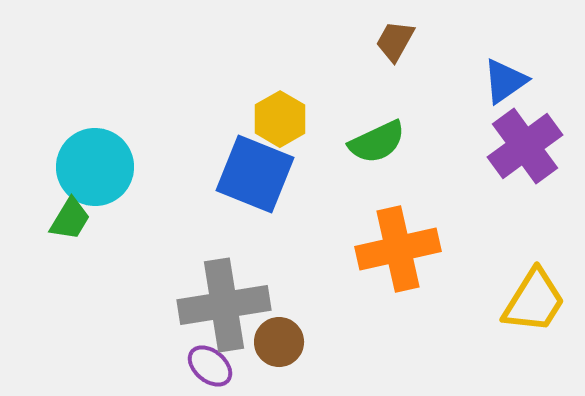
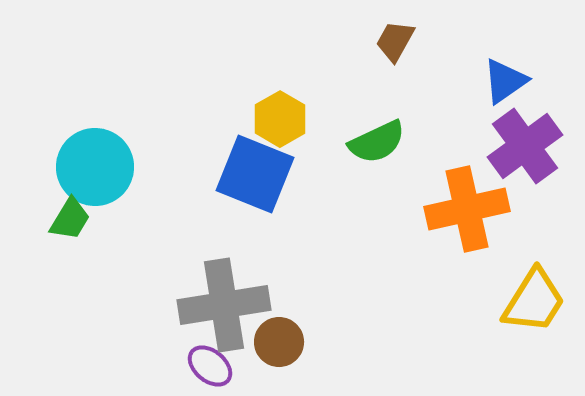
orange cross: moved 69 px right, 40 px up
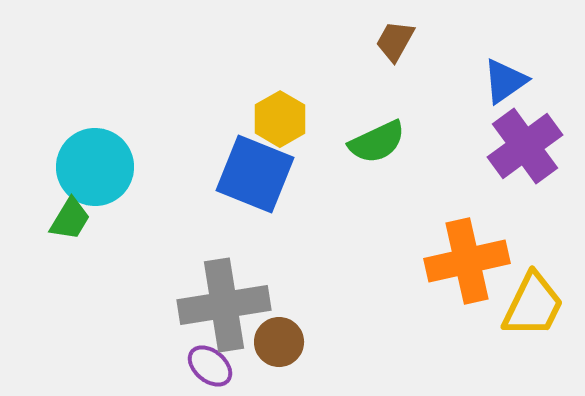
orange cross: moved 52 px down
yellow trapezoid: moved 1 px left, 4 px down; rotated 6 degrees counterclockwise
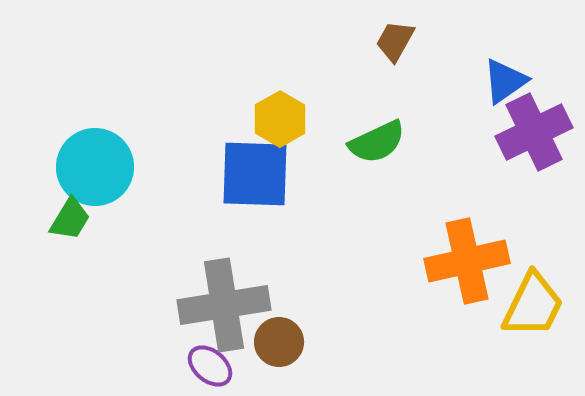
purple cross: moved 9 px right, 14 px up; rotated 10 degrees clockwise
blue square: rotated 20 degrees counterclockwise
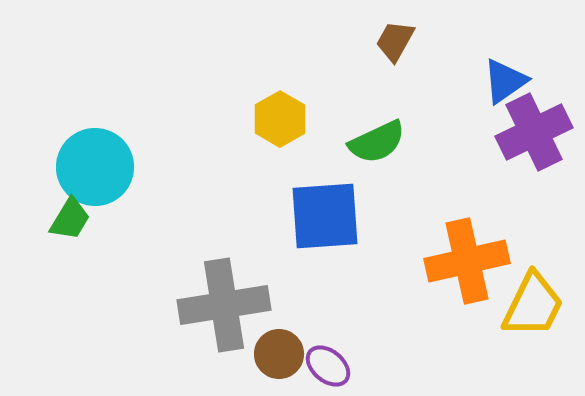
blue square: moved 70 px right, 42 px down; rotated 6 degrees counterclockwise
brown circle: moved 12 px down
purple ellipse: moved 118 px right
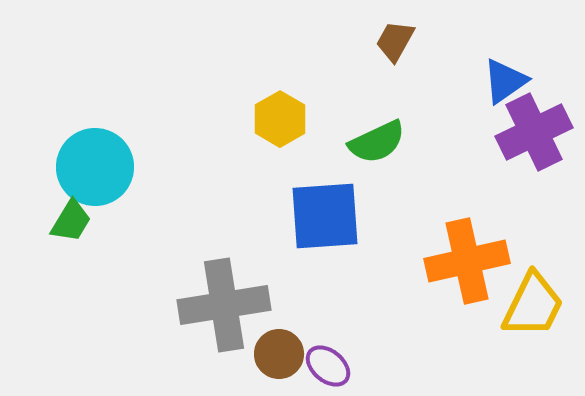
green trapezoid: moved 1 px right, 2 px down
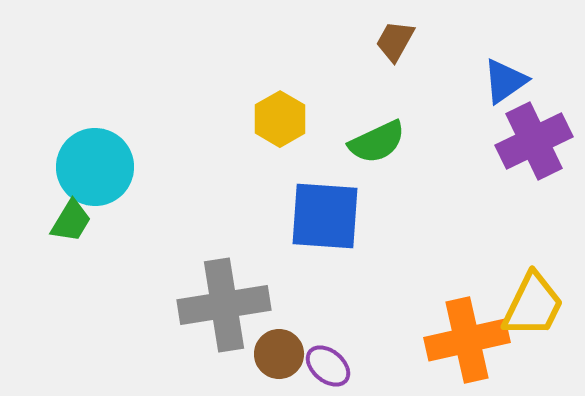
purple cross: moved 9 px down
blue square: rotated 8 degrees clockwise
orange cross: moved 79 px down
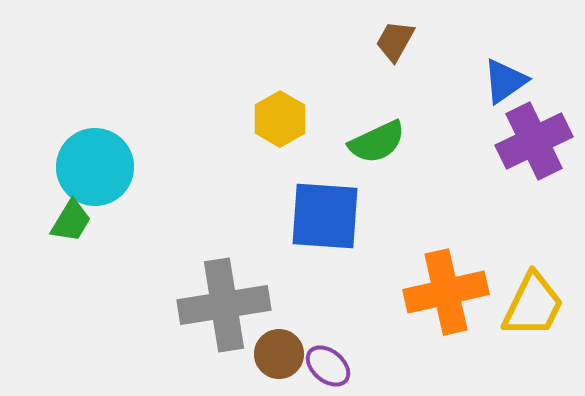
orange cross: moved 21 px left, 48 px up
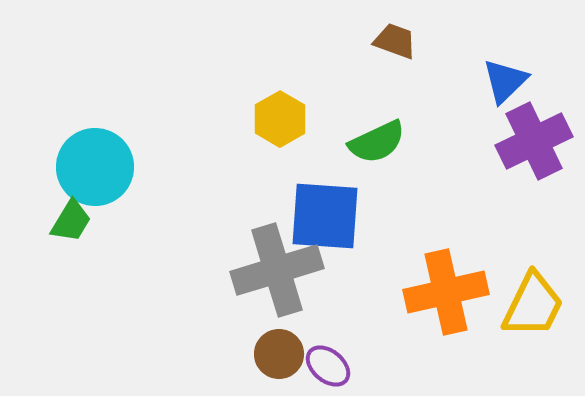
brown trapezoid: rotated 81 degrees clockwise
blue triangle: rotated 9 degrees counterclockwise
gray cross: moved 53 px right, 35 px up; rotated 8 degrees counterclockwise
